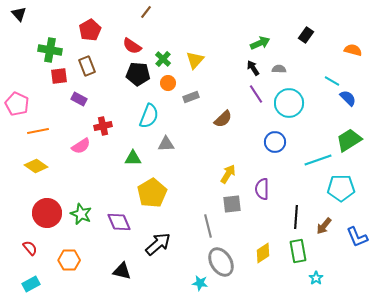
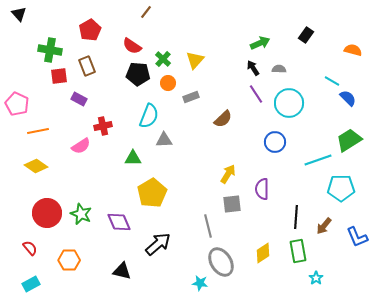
gray triangle at (166, 144): moved 2 px left, 4 px up
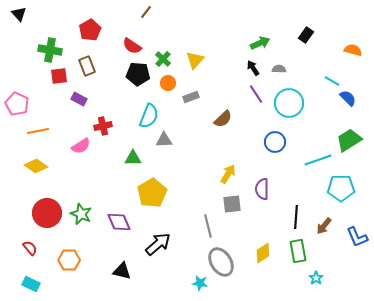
cyan rectangle at (31, 284): rotated 54 degrees clockwise
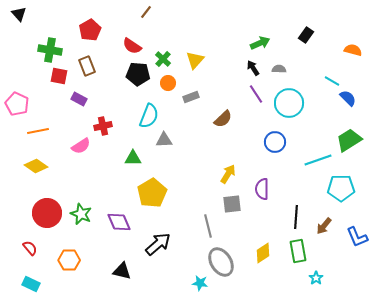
red square at (59, 76): rotated 18 degrees clockwise
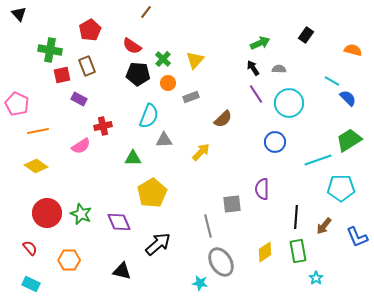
red square at (59, 76): moved 3 px right, 1 px up; rotated 24 degrees counterclockwise
yellow arrow at (228, 174): moved 27 px left, 22 px up; rotated 12 degrees clockwise
yellow diamond at (263, 253): moved 2 px right, 1 px up
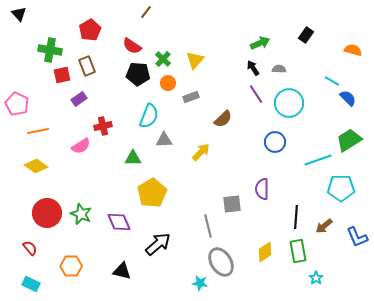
purple rectangle at (79, 99): rotated 63 degrees counterclockwise
brown arrow at (324, 226): rotated 12 degrees clockwise
orange hexagon at (69, 260): moved 2 px right, 6 px down
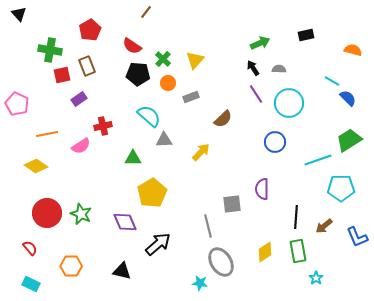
black rectangle at (306, 35): rotated 42 degrees clockwise
cyan semicircle at (149, 116): rotated 70 degrees counterclockwise
orange line at (38, 131): moved 9 px right, 3 px down
purple diamond at (119, 222): moved 6 px right
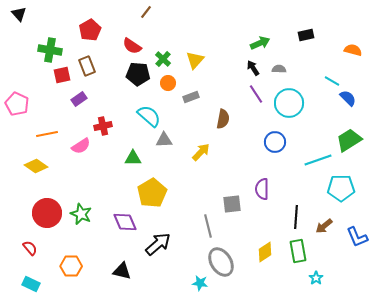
brown semicircle at (223, 119): rotated 36 degrees counterclockwise
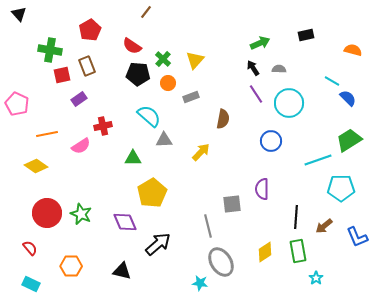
blue circle at (275, 142): moved 4 px left, 1 px up
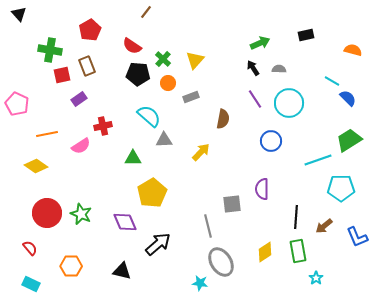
purple line at (256, 94): moved 1 px left, 5 px down
